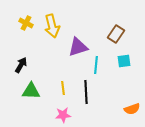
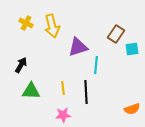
cyan square: moved 8 px right, 12 px up
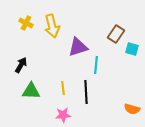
cyan square: rotated 24 degrees clockwise
orange semicircle: rotated 35 degrees clockwise
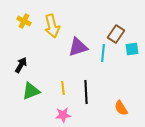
yellow cross: moved 2 px left, 2 px up
cyan square: rotated 24 degrees counterclockwise
cyan line: moved 7 px right, 12 px up
green triangle: rotated 24 degrees counterclockwise
orange semicircle: moved 11 px left, 1 px up; rotated 42 degrees clockwise
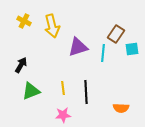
orange semicircle: rotated 56 degrees counterclockwise
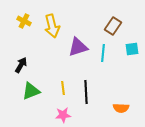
brown rectangle: moved 3 px left, 8 px up
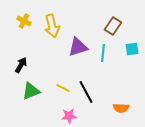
yellow line: rotated 56 degrees counterclockwise
black line: rotated 25 degrees counterclockwise
pink star: moved 6 px right, 1 px down
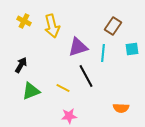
black line: moved 16 px up
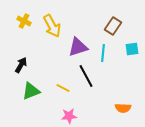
yellow arrow: rotated 15 degrees counterclockwise
orange semicircle: moved 2 px right
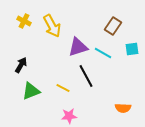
cyan line: rotated 66 degrees counterclockwise
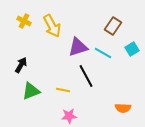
cyan square: rotated 24 degrees counterclockwise
yellow line: moved 2 px down; rotated 16 degrees counterclockwise
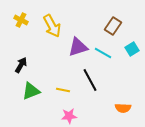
yellow cross: moved 3 px left, 1 px up
black line: moved 4 px right, 4 px down
